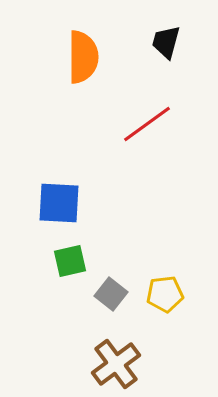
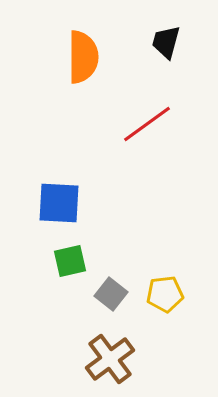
brown cross: moved 6 px left, 5 px up
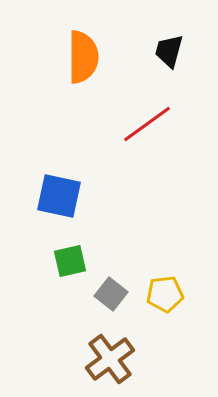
black trapezoid: moved 3 px right, 9 px down
blue square: moved 7 px up; rotated 9 degrees clockwise
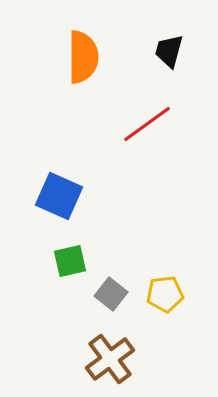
blue square: rotated 12 degrees clockwise
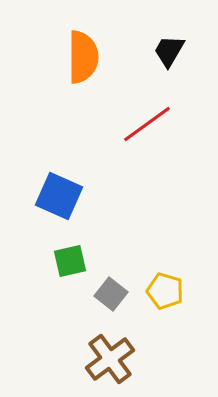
black trapezoid: rotated 15 degrees clockwise
yellow pentagon: moved 3 px up; rotated 24 degrees clockwise
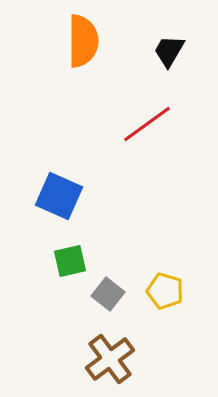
orange semicircle: moved 16 px up
gray square: moved 3 px left
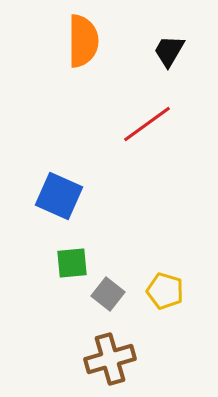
green square: moved 2 px right, 2 px down; rotated 8 degrees clockwise
brown cross: rotated 21 degrees clockwise
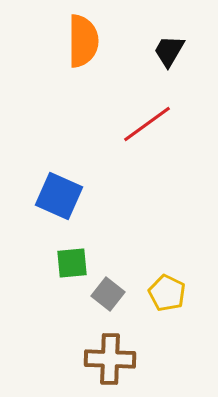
yellow pentagon: moved 2 px right, 2 px down; rotated 9 degrees clockwise
brown cross: rotated 18 degrees clockwise
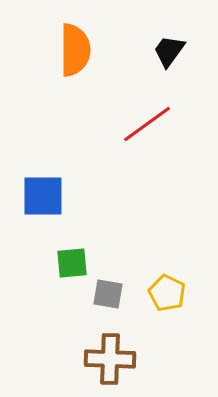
orange semicircle: moved 8 px left, 9 px down
black trapezoid: rotated 6 degrees clockwise
blue square: moved 16 px left; rotated 24 degrees counterclockwise
gray square: rotated 28 degrees counterclockwise
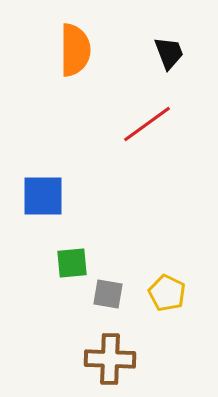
black trapezoid: moved 2 px down; rotated 123 degrees clockwise
